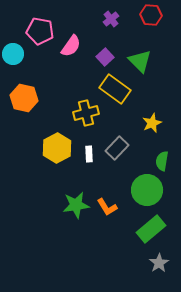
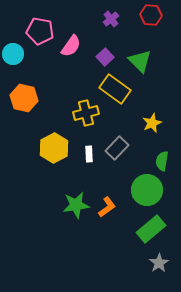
yellow hexagon: moved 3 px left
orange L-shape: rotated 95 degrees counterclockwise
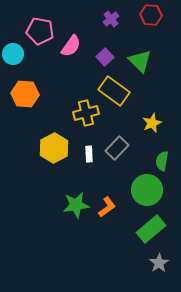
yellow rectangle: moved 1 px left, 2 px down
orange hexagon: moved 1 px right, 4 px up; rotated 8 degrees counterclockwise
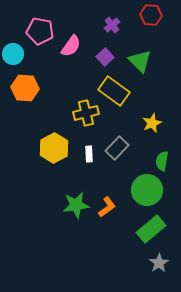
purple cross: moved 1 px right, 6 px down
orange hexagon: moved 6 px up
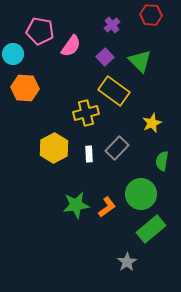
green circle: moved 6 px left, 4 px down
gray star: moved 32 px left, 1 px up
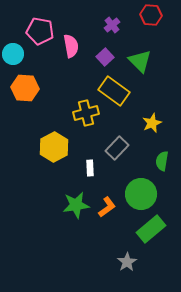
pink semicircle: rotated 45 degrees counterclockwise
yellow hexagon: moved 1 px up
white rectangle: moved 1 px right, 14 px down
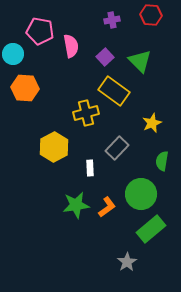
purple cross: moved 5 px up; rotated 28 degrees clockwise
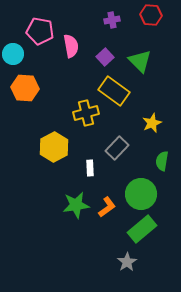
green rectangle: moved 9 px left
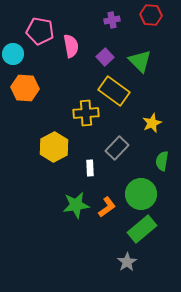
yellow cross: rotated 10 degrees clockwise
